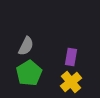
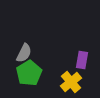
gray semicircle: moved 2 px left, 7 px down
purple rectangle: moved 11 px right, 3 px down
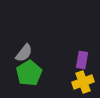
gray semicircle: rotated 12 degrees clockwise
yellow cross: moved 12 px right; rotated 20 degrees clockwise
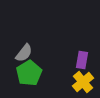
yellow cross: rotated 20 degrees counterclockwise
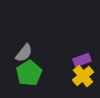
purple rectangle: rotated 60 degrees clockwise
yellow cross: moved 6 px up
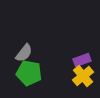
green pentagon: rotated 30 degrees counterclockwise
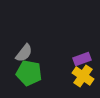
purple rectangle: moved 1 px up
yellow cross: rotated 15 degrees counterclockwise
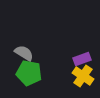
gray semicircle: rotated 96 degrees counterclockwise
